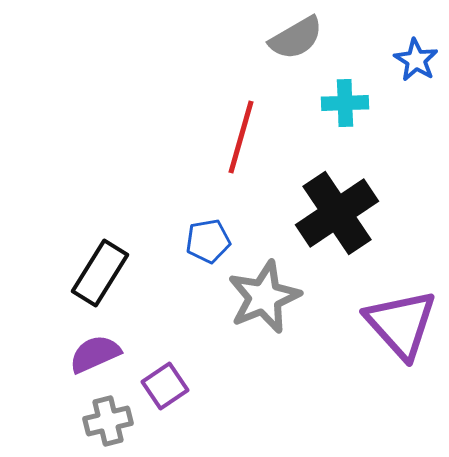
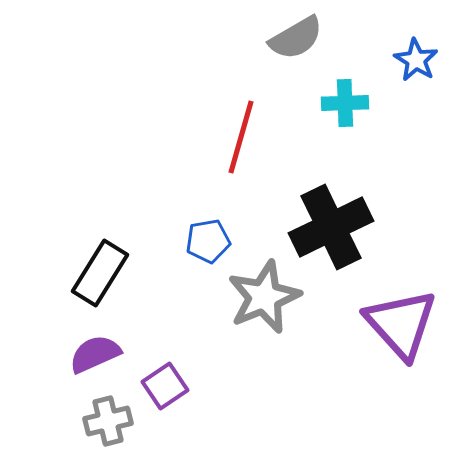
black cross: moved 6 px left, 14 px down; rotated 8 degrees clockwise
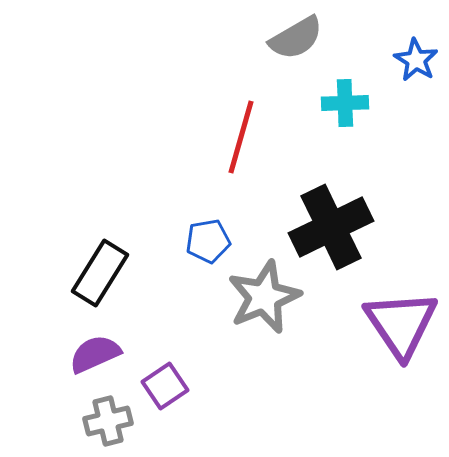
purple triangle: rotated 8 degrees clockwise
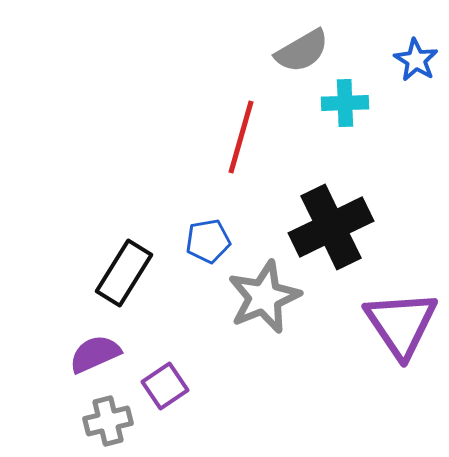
gray semicircle: moved 6 px right, 13 px down
black rectangle: moved 24 px right
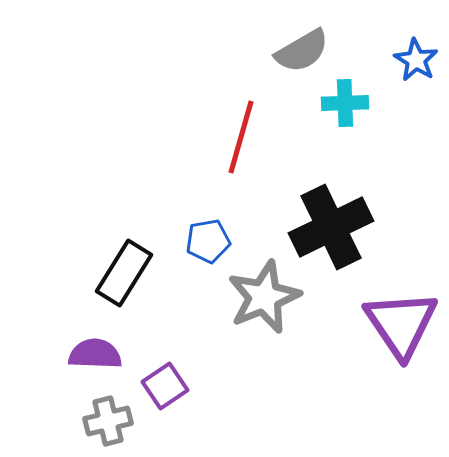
purple semicircle: rotated 26 degrees clockwise
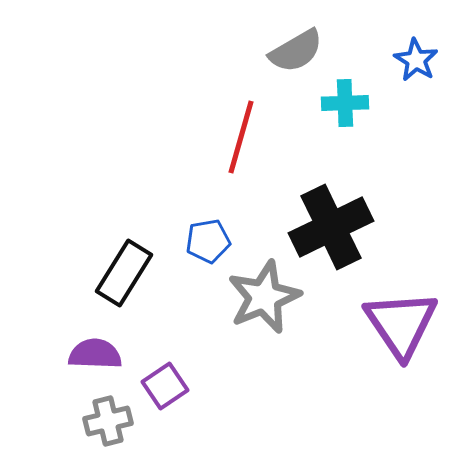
gray semicircle: moved 6 px left
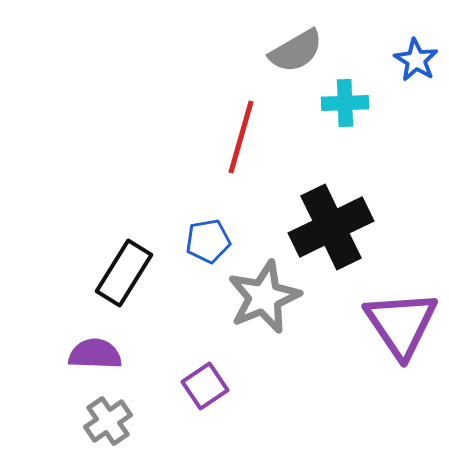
purple square: moved 40 px right
gray cross: rotated 21 degrees counterclockwise
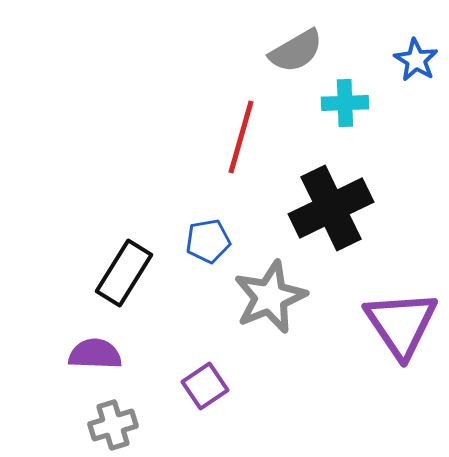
black cross: moved 19 px up
gray star: moved 6 px right
gray cross: moved 5 px right, 4 px down; rotated 18 degrees clockwise
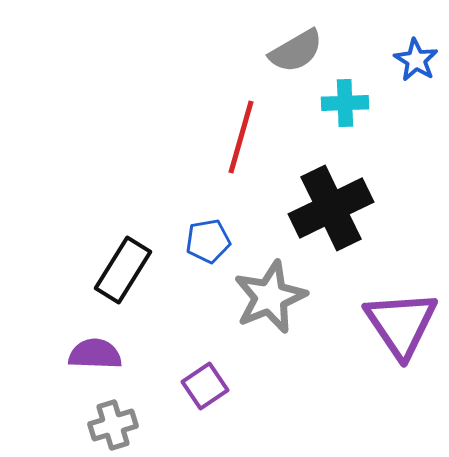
black rectangle: moved 1 px left, 3 px up
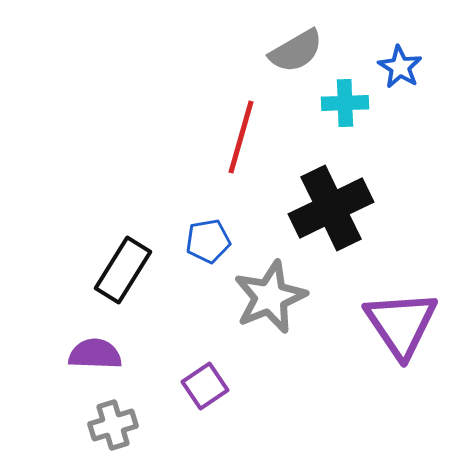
blue star: moved 16 px left, 7 px down
